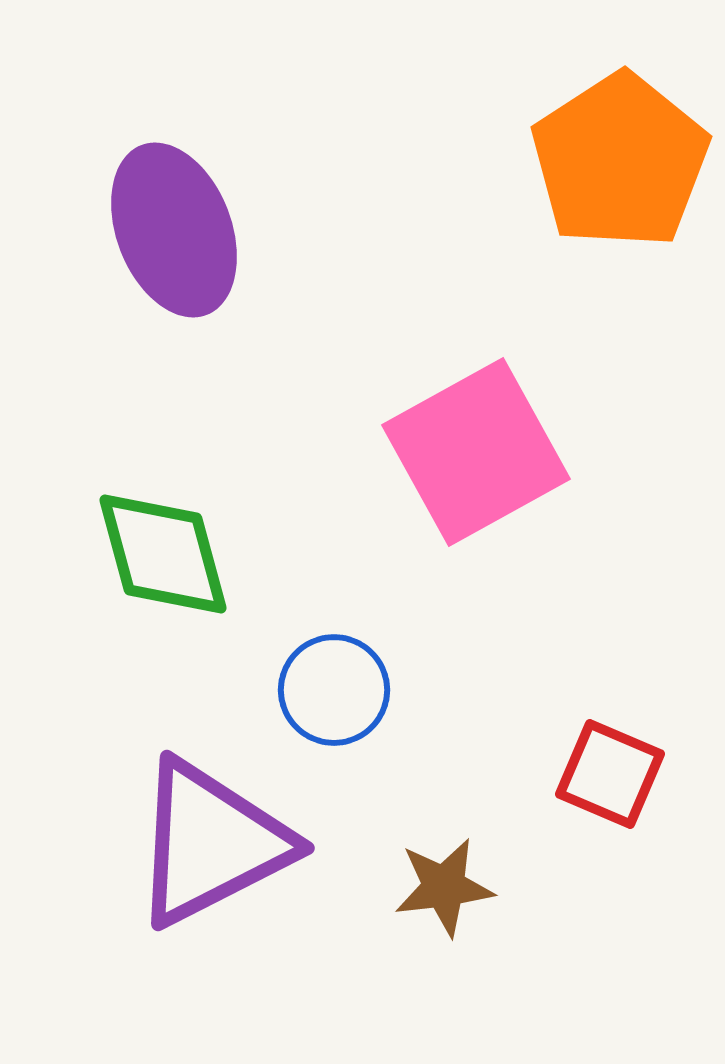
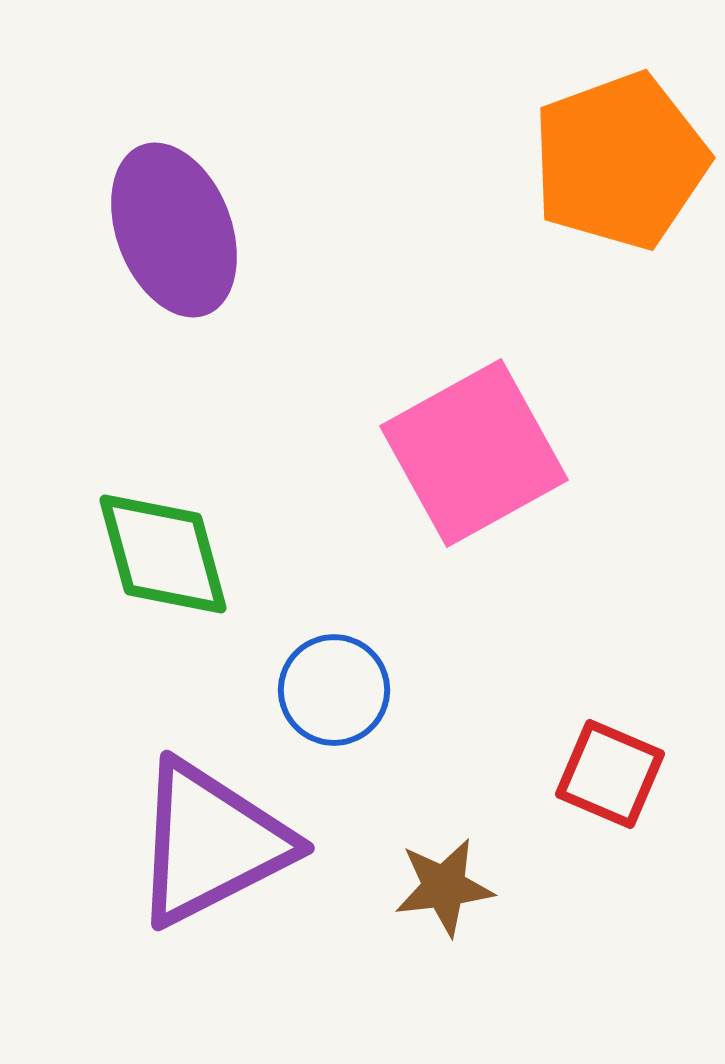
orange pentagon: rotated 13 degrees clockwise
pink square: moved 2 px left, 1 px down
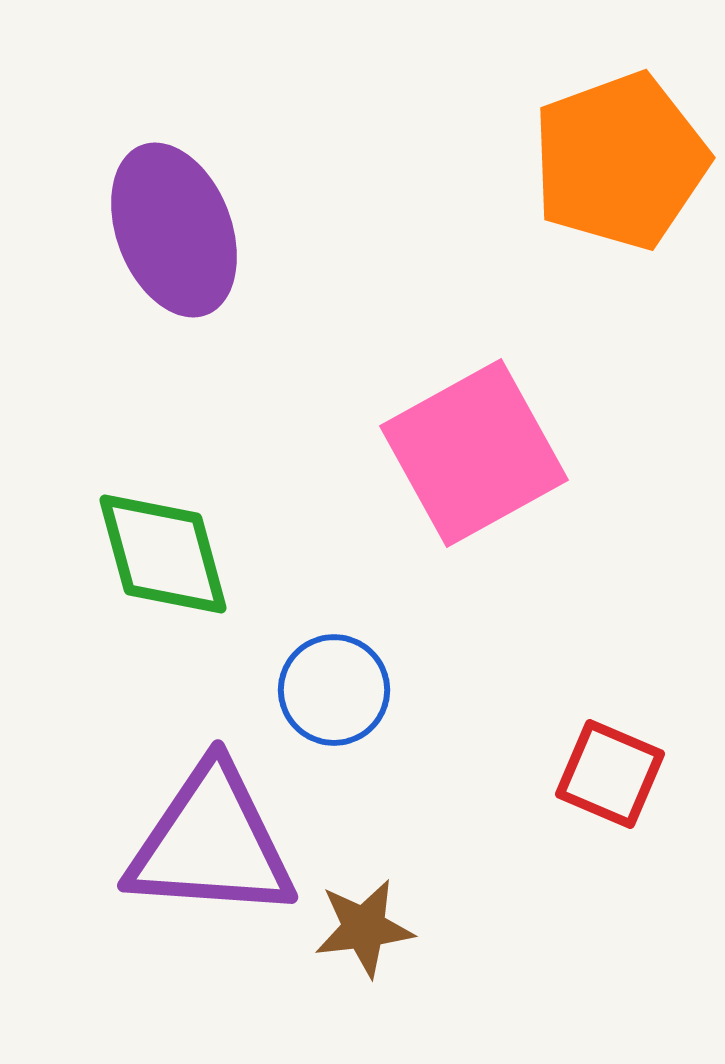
purple triangle: rotated 31 degrees clockwise
brown star: moved 80 px left, 41 px down
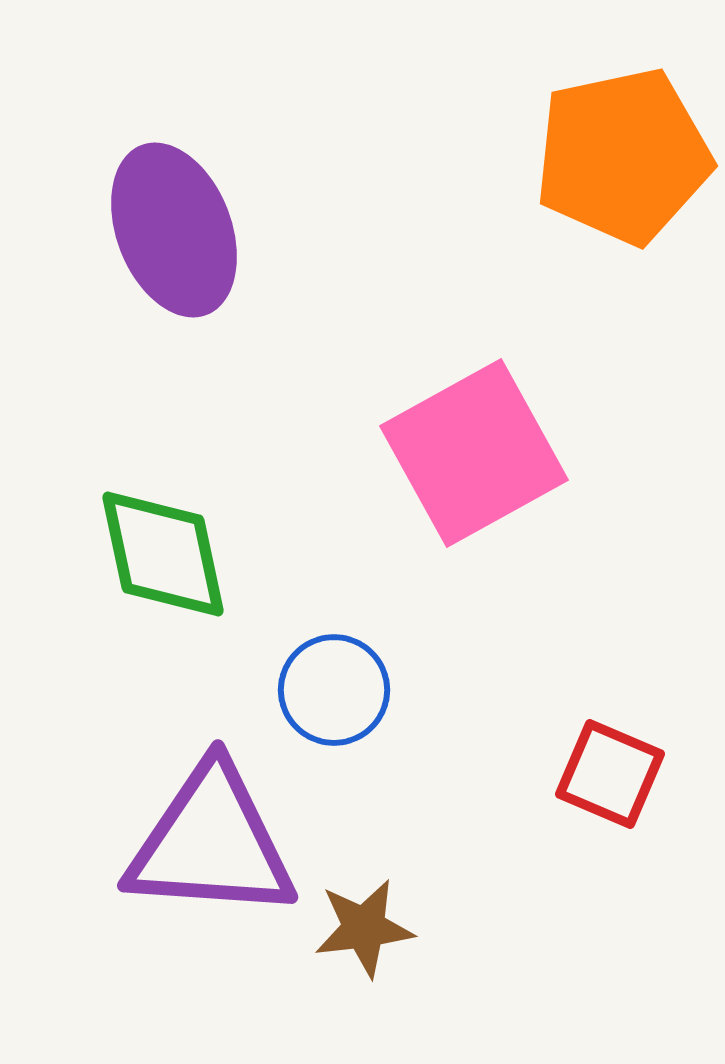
orange pentagon: moved 3 px right, 5 px up; rotated 8 degrees clockwise
green diamond: rotated 3 degrees clockwise
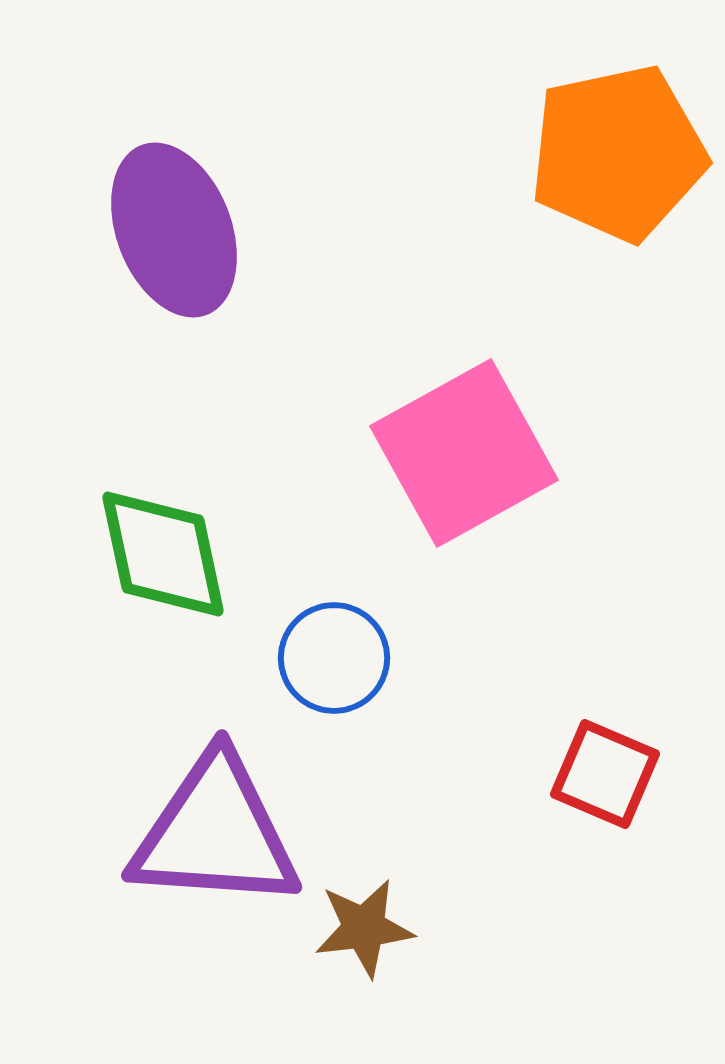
orange pentagon: moved 5 px left, 3 px up
pink square: moved 10 px left
blue circle: moved 32 px up
red square: moved 5 px left
purple triangle: moved 4 px right, 10 px up
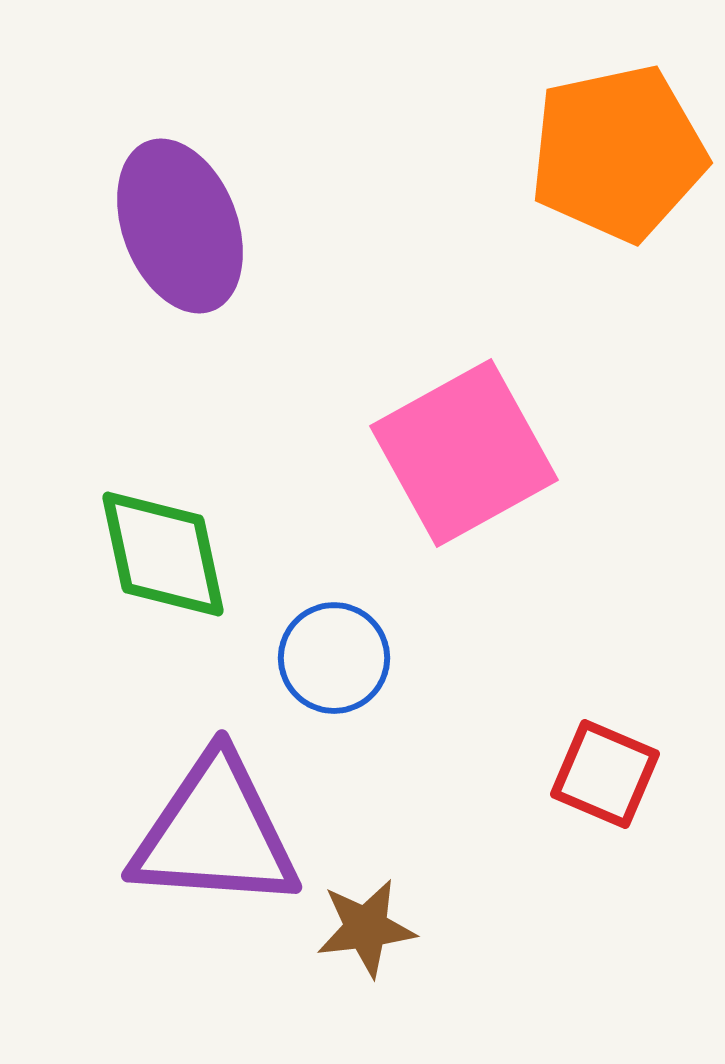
purple ellipse: moved 6 px right, 4 px up
brown star: moved 2 px right
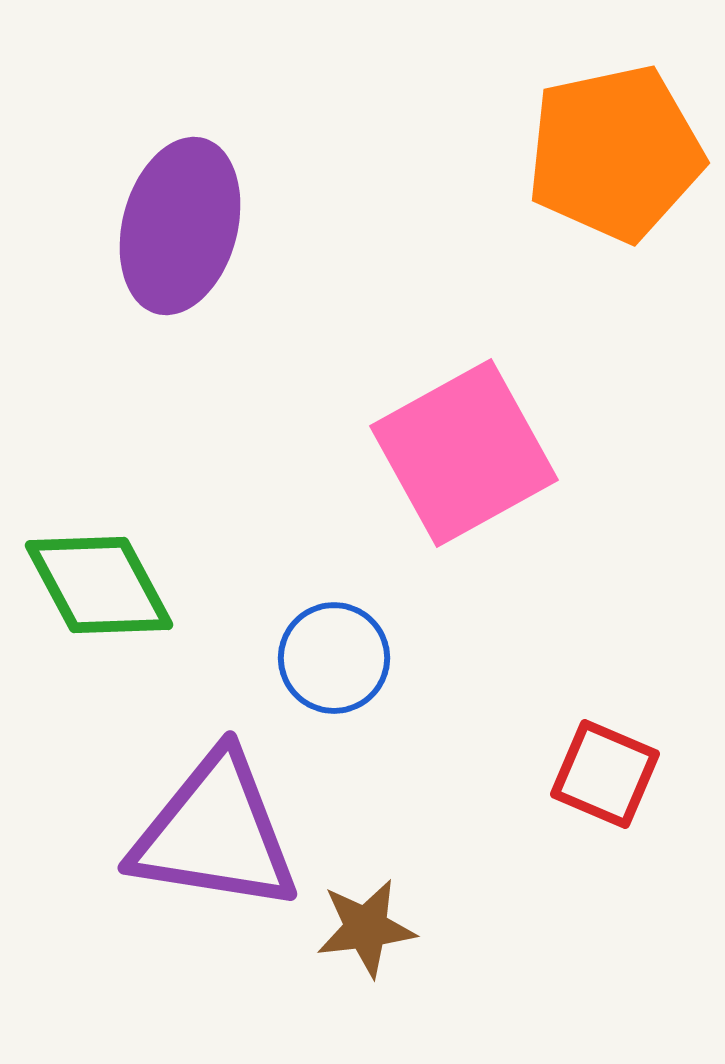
orange pentagon: moved 3 px left
purple ellipse: rotated 36 degrees clockwise
green diamond: moved 64 px left, 31 px down; rotated 16 degrees counterclockwise
purple triangle: rotated 5 degrees clockwise
